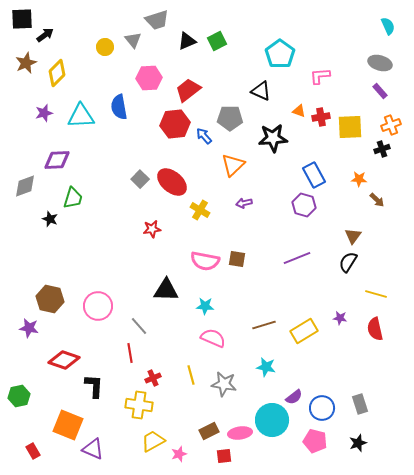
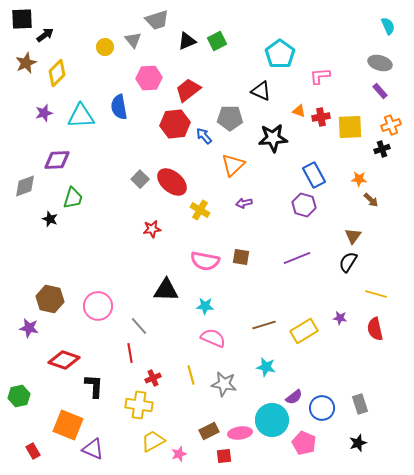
brown arrow at (377, 200): moved 6 px left
brown square at (237, 259): moved 4 px right, 2 px up
pink pentagon at (315, 441): moved 11 px left, 2 px down; rotated 10 degrees clockwise
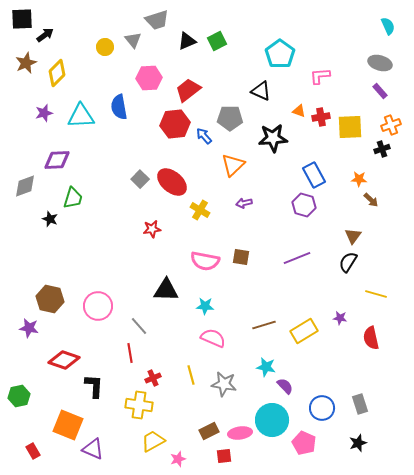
red semicircle at (375, 329): moved 4 px left, 9 px down
purple semicircle at (294, 397): moved 9 px left, 11 px up; rotated 96 degrees counterclockwise
pink star at (179, 454): moved 1 px left, 5 px down
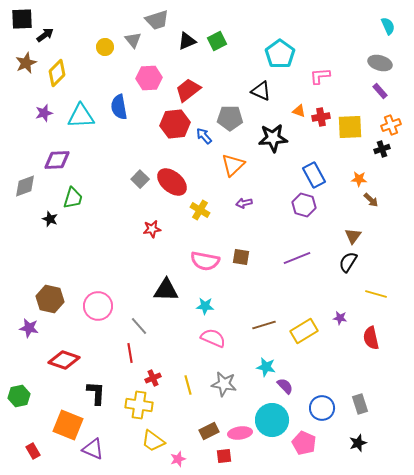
yellow line at (191, 375): moved 3 px left, 10 px down
black L-shape at (94, 386): moved 2 px right, 7 px down
yellow trapezoid at (153, 441): rotated 115 degrees counterclockwise
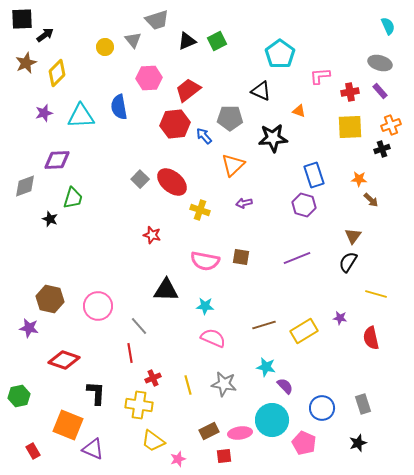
red cross at (321, 117): moved 29 px right, 25 px up
blue rectangle at (314, 175): rotated 10 degrees clockwise
yellow cross at (200, 210): rotated 12 degrees counterclockwise
red star at (152, 229): moved 6 px down; rotated 24 degrees clockwise
gray rectangle at (360, 404): moved 3 px right
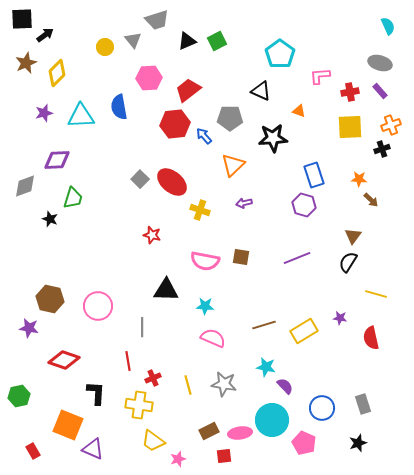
gray line at (139, 326): moved 3 px right, 1 px down; rotated 42 degrees clockwise
red line at (130, 353): moved 2 px left, 8 px down
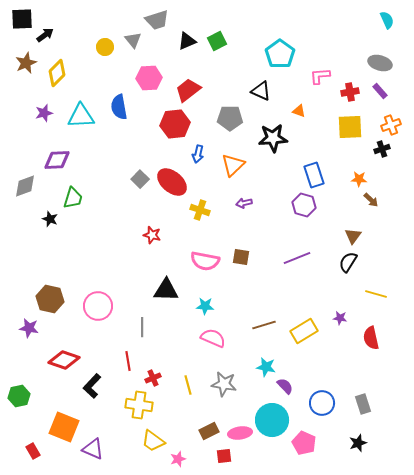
cyan semicircle at (388, 26): moved 1 px left, 6 px up
blue arrow at (204, 136): moved 6 px left, 18 px down; rotated 126 degrees counterclockwise
black L-shape at (96, 393): moved 4 px left, 7 px up; rotated 140 degrees counterclockwise
blue circle at (322, 408): moved 5 px up
orange square at (68, 425): moved 4 px left, 2 px down
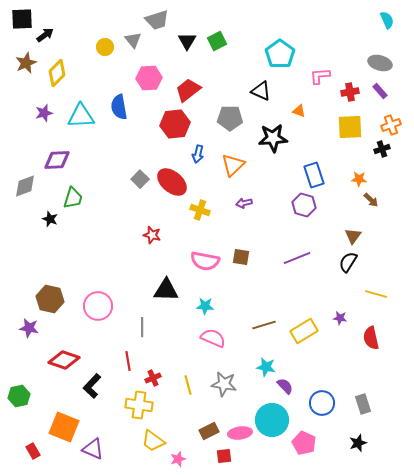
black triangle at (187, 41): rotated 36 degrees counterclockwise
